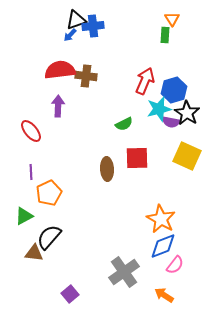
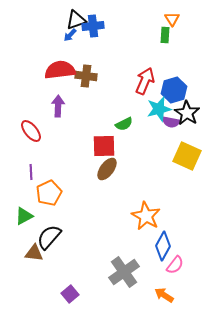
red square: moved 33 px left, 12 px up
brown ellipse: rotated 40 degrees clockwise
orange star: moved 15 px left, 3 px up
blue diamond: rotated 40 degrees counterclockwise
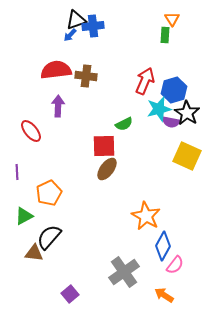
red semicircle: moved 4 px left
purple line: moved 14 px left
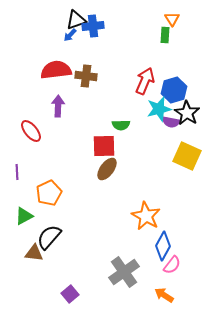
green semicircle: moved 3 px left, 1 px down; rotated 24 degrees clockwise
pink semicircle: moved 3 px left
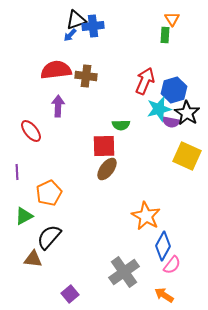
brown triangle: moved 1 px left, 6 px down
